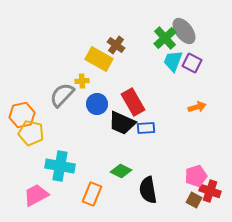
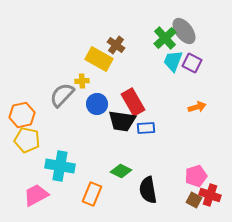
black trapezoid: moved 2 px up; rotated 16 degrees counterclockwise
yellow pentagon: moved 4 px left, 7 px down
red cross: moved 4 px down
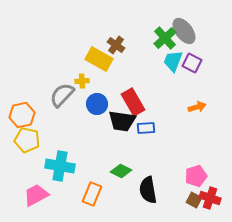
red cross: moved 3 px down
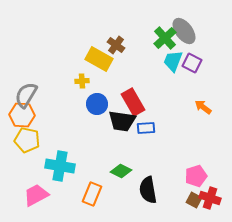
gray semicircle: moved 36 px left; rotated 12 degrees counterclockwise
orange arrow: moved 6 px right; rotated 126 degrees counterclockwise
orange hexagon: rotated 15 degrees clockwise
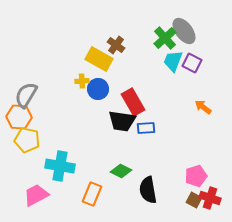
blue circle: moved 1 px right, 15 px up
orange hexagon: moved 3 px left, 2 px down
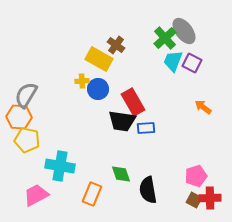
green diamond: moved 3 px down; rotated 45 degrees clockwise
red cross: rotated 20 degrees counterclockwise
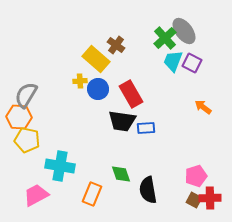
yellow rectangle: moved 3 px left; rotated 12 degrees clockwise
yellow cross: moved 2 px left
red rectangle: moved 2 px left, 8 px up
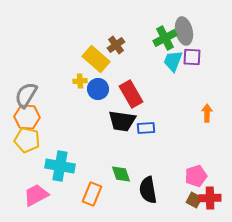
gray ellipse: rotated 24 degrees clockwise
green cross: rotated 15 degrees clockwise
brown cross: rotated 18 degrees clockwise
purple square: moved 6 px up; rotated 24 degrees counterclockwise
orange arrow: moved 4 px right, 6 px down; rotated 54 degrees clockwise
orange hexagon: moved 8 px right
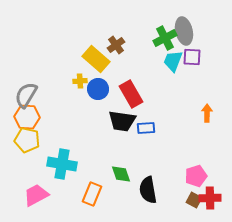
cyan cross: moved 2 px right, 2 px up
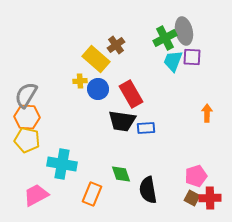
brown square: moved 2 px left, 2 px up
